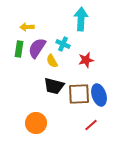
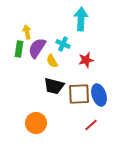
yellow arrow: moved 5 px down; rotated 80 degrees clockwise
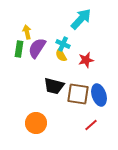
cyan arrow: rotated 40 degrees clockwise
yellow semicircle: moved 9 px right, 6 px up
brown square: moved 1 px left; rotated 10 degrees clockwise
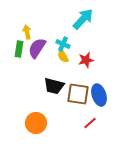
cyan arrow: moved 2 px right
yellow semicircle: moved 2 px right, 1 px down
red line: moved 1 px left, 2 px up
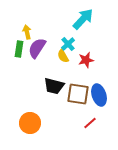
cyan cross: moved 5 px right; rotated 24 degrees clockwise
orange circle: moved 6 px left
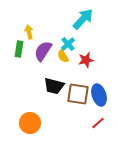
yellow arrow: moved 2 px right
purple semicircle: moved 6 px right, 3 px down
red line: moved 8 px right
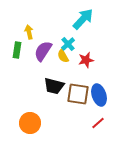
green rectangle: moved 2 px left, 1 px down
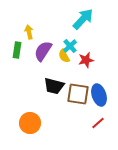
cyan cross: moved 2 px right, 2 px down
yellow semicircle: moved 1 px right
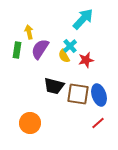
purple semicircle: moved 3 px left, 2 px up
